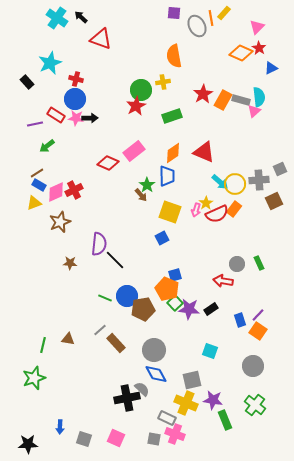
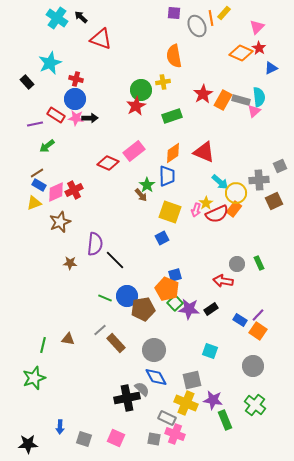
gray square at (280, 169): moved 3 px up
yellow circle at (235, 184): moved 1 px right, 9 px down
purple semicircle at (99, 244): moved 4 px left
blue rectangle at (240, 320): rotated 40 degrees counterclockwise
blue diamond at (156, 374): moved 3 px down
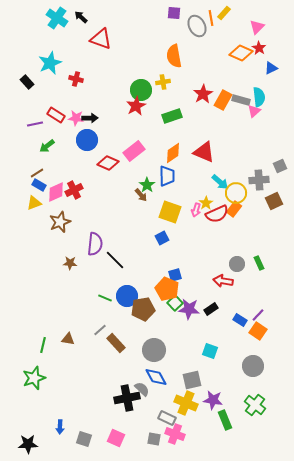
blue circle at (75, 99): moved 12 px right, 41 px down
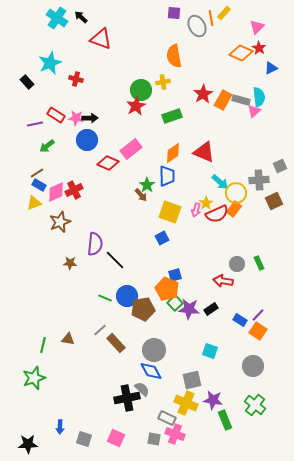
pink rectangle at (134, 151): moved 3 px left, 2 px up
blue diamond at (156, 377): moved 5 px left, 6 px up
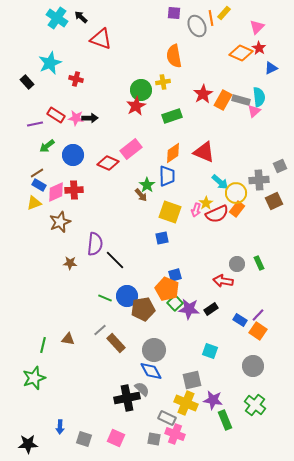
blue circle at (87, 140): moved 14 px left, 15 px down
red cross at (74, 190): rotated 24 degrees clockwise
orange rectangle at (234, 209): moved 3 px right
blue square at (162, 238): rotated 16 degrees clockwise
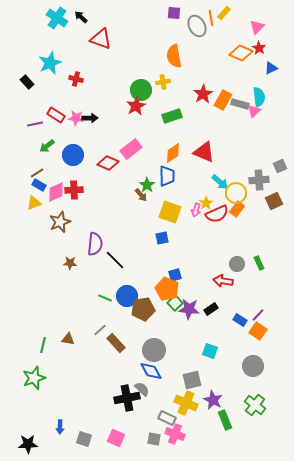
gray rectangle at (241, 100): moved 1 px left, 4 px down
purple star at (213, 400): rotated 18 degrees clockwise
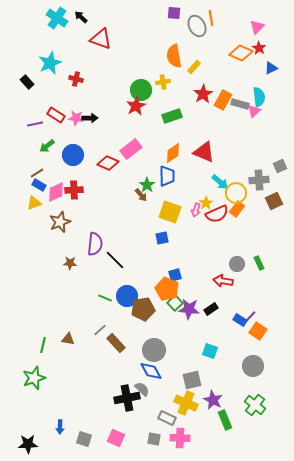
yellow rectangle at (224, 13): moved 30 px left, 54 px down
purple line at (258, 315): moved 8 px left, 2 px down
pink cross at (175, 434): moved 5 px right, 4 px down; rotated 18 degrees counterclockwise
